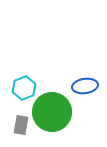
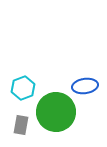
cyan hexagon: moved 1 px left
green circle: moved 4 px right
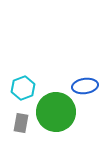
gray rectangle: moved 2 px up
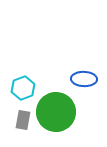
blue ellipse: moved 1 px left, 7 px up; rotated 10 degrees clockwise
gray rectangle: moved 2 px right, 3 px up
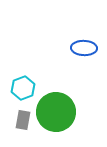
blue ellipse: moved 31 px up
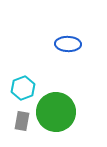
blue ellipse: moved 16 px left, 4 px up
gray rectangle: moved 1 px left, 1 px down
